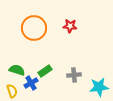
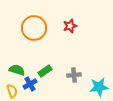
red star: rotated 24 degrees counterclockwise
blue cross: moved 1 px left, 1 px down
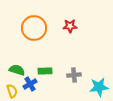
red star: rotated 16 degrees clockwise
green rectangle: rotated 32 degrees clockwise
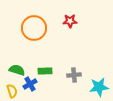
red star: moved 5 px up
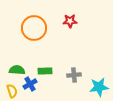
green semicircle: rotated 14 degrees counterclockwise
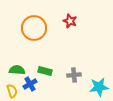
red star: rotated 24 degrees clockwise
green rectangle: rotated 16 degrees clockwise
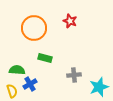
green rectangle: moved 13 px up
cyan star: rotated 12 degrees counterclockwise
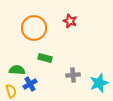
gray cross: moved 1 px left
cyan star: moved 4 px up
yellow semicircle: moved 1 px left
